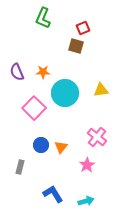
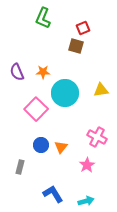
pink square: moved 2 px right, 1 px down
pink cross: rotated 12 degrees counterclockwise
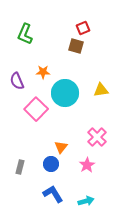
green L-shape: moved 18 px left, 16 px down
purple semicircle: moved 9 px down
pink cross: rotated 18 degrees clockwise
blue circle: moved 10 px right, 19 px down
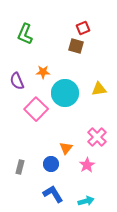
yellow triangle: moved 2 px left, 1 px up
orange triangle: moved 5 px right, 1 px down
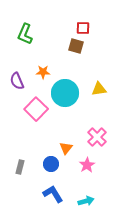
red square: rotated 24 degrees clockwise
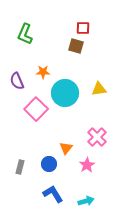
blue circle: moved 2 px left
